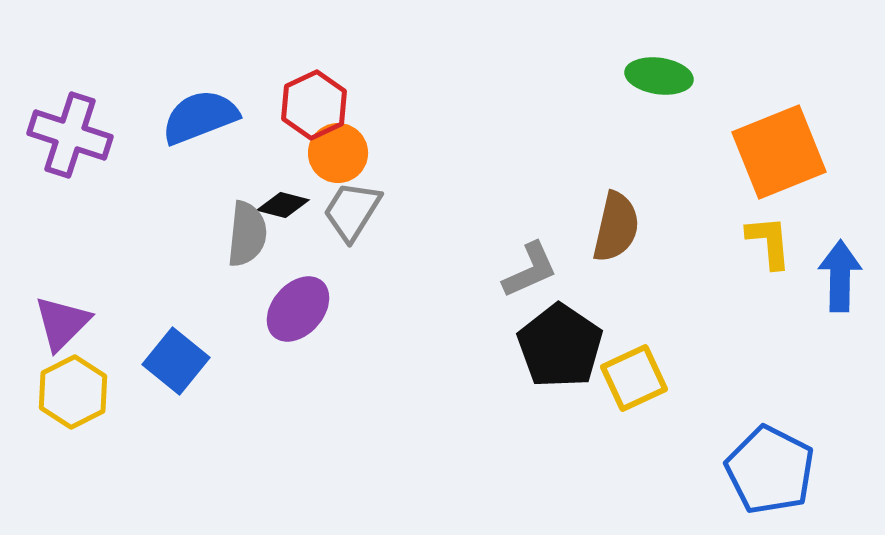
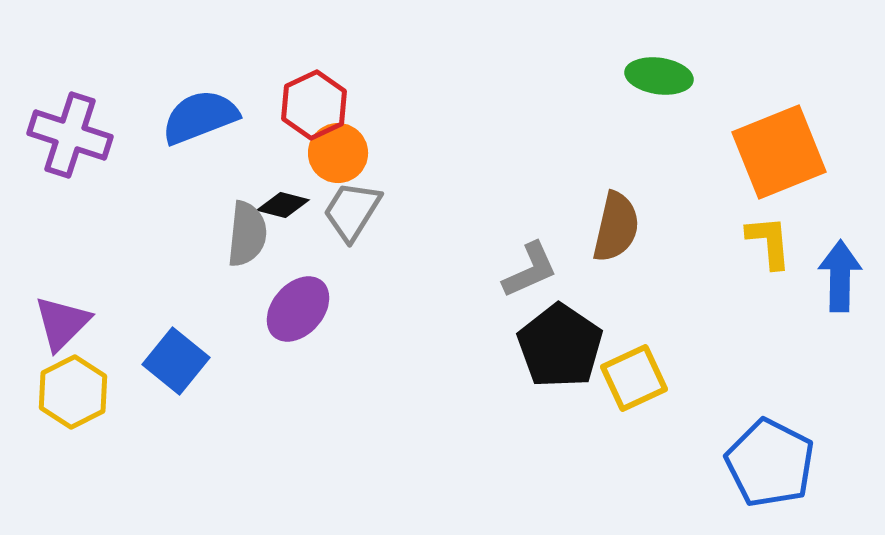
blue pentagon: moved 7 px up
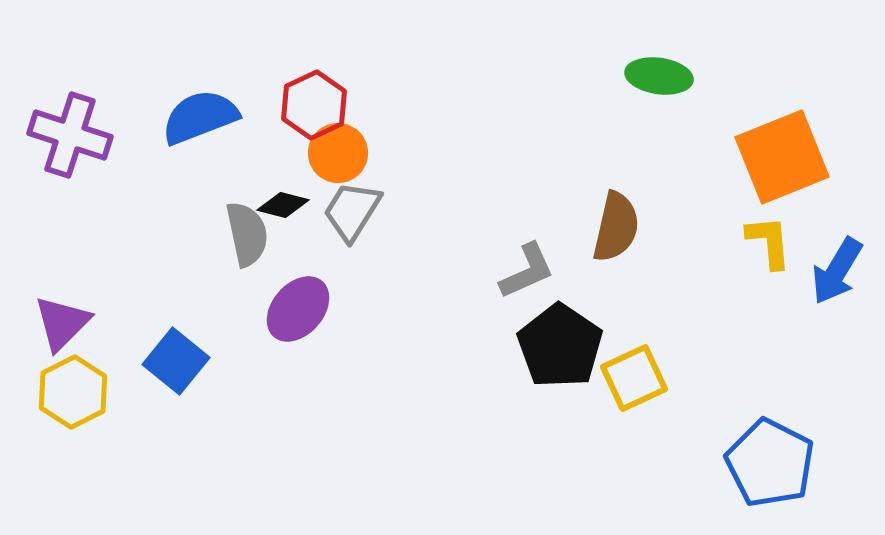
orange square: moved 3 px right, 5 px down
gray semicircle: rotated 18 degrees counterclockwise
gray L-shape: moved 3 px left, 1 px down
blue arrow: moved 3 px left, 5 px up; rotated 150 degrees counterclockwise
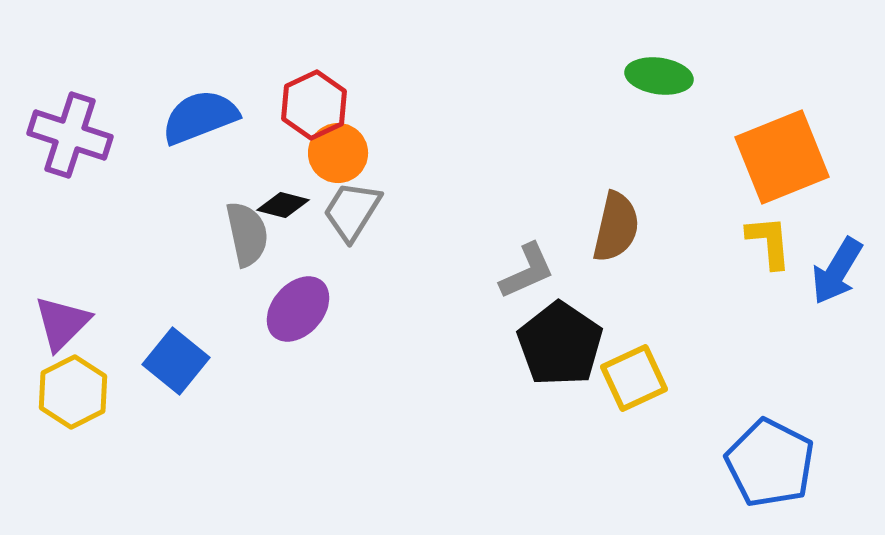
black pentagon: moved 2 px up
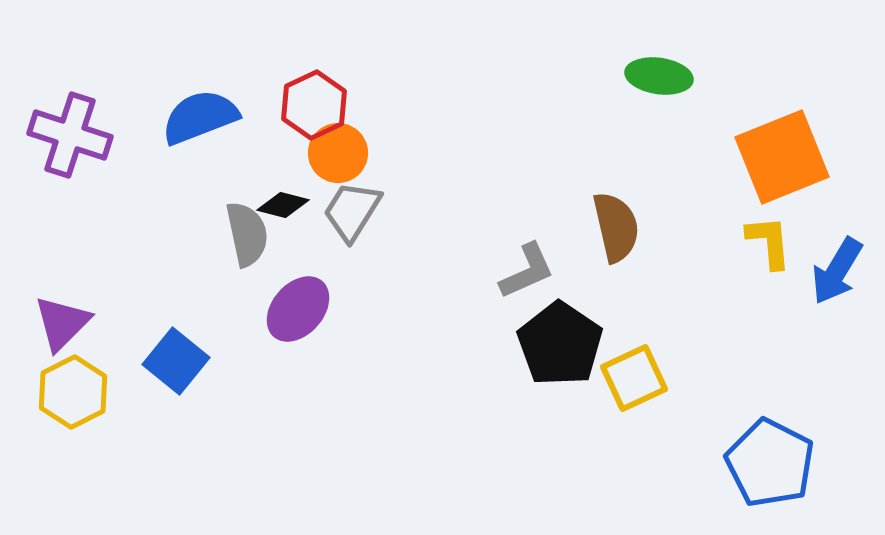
brown semicircle: rotated 26 degrees counterclockwise
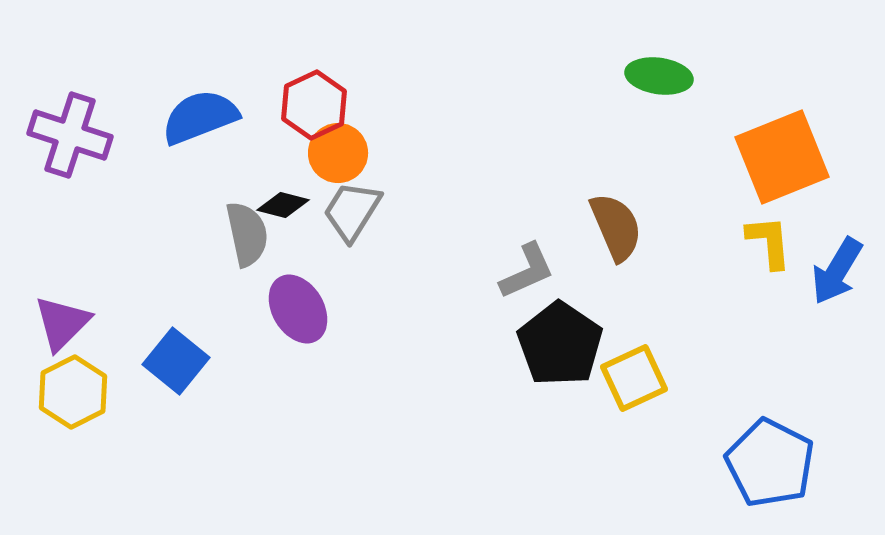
brown semicircle: rotated 10 degrees counterclockwise
purple ellipse: rotated 72 degrees counterclockwise
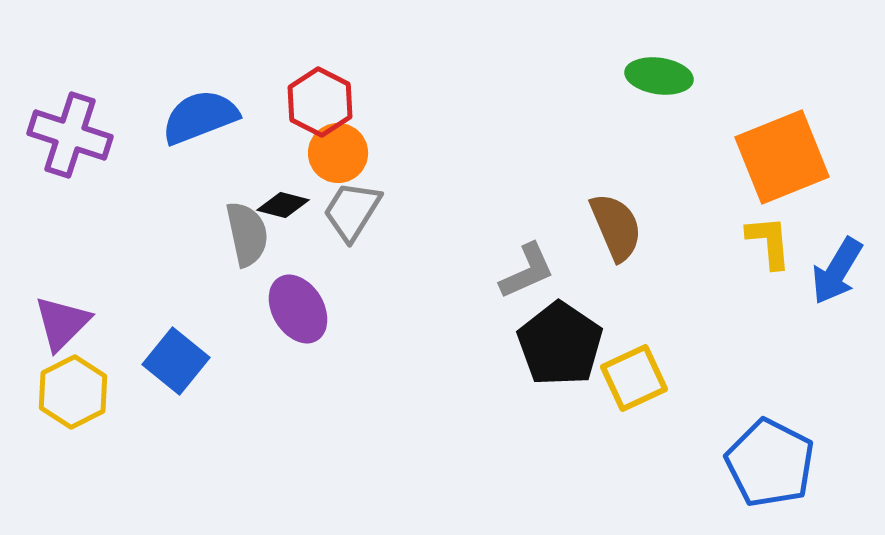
red hexagon: moved 6 px right, 3 px up; rotated 8 degrees counterclockwise
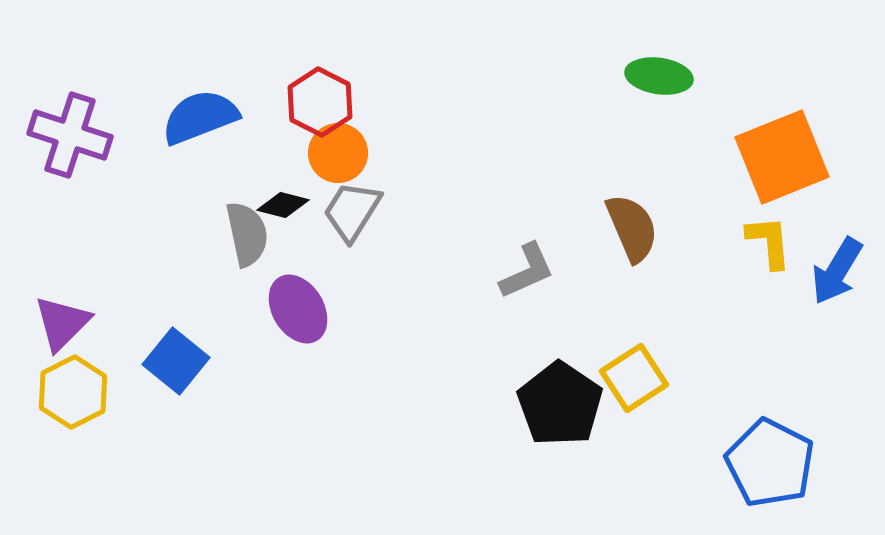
brown semicircle: moved 16 px right, 1 px down
black pentagon: moved 60 px down
yellow square: rotated 8 degrees counterclockwise
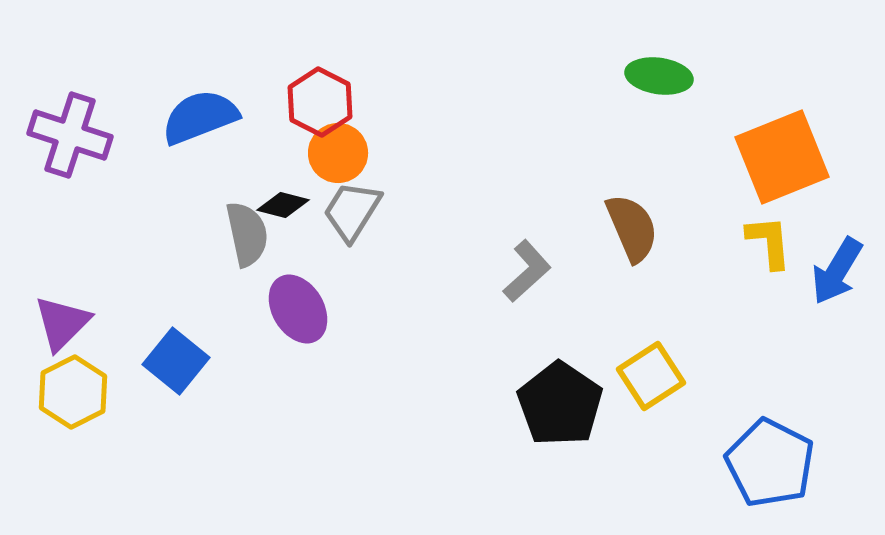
gray L-shape: rotated 18 degrees counterclockwise
yellow square: moved 17 px right, 2 px up
